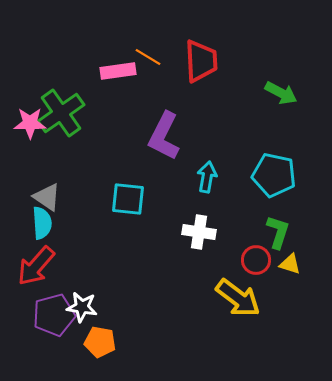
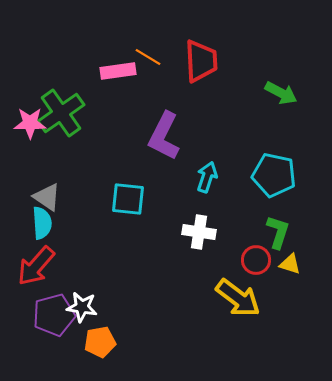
cyan arrow: rotated 8 degrees clockwise
orange pentagon: rotated 20 degrees counterclockwise
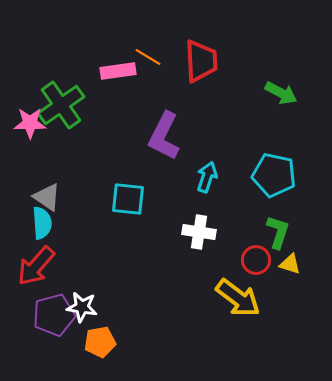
green cross: moved 8 px up
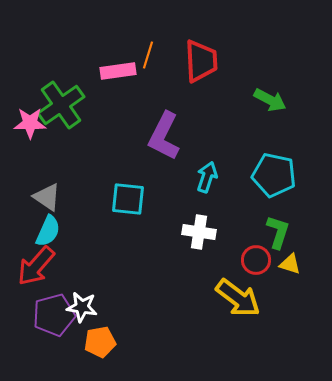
orange line: moved 2 px up; rotated 76 degrees clockwise
green arrow: moved 11 px left, 7 px down
cyan semicircle: moved 6 px right, 8 px down; rotated 28 degrees clockwise
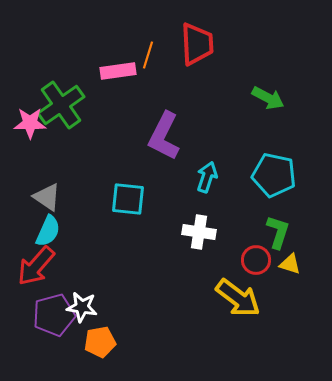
red trapezoid: moved 4 px left, 17 px up
green arrow: moved 2 px left, 2 px up
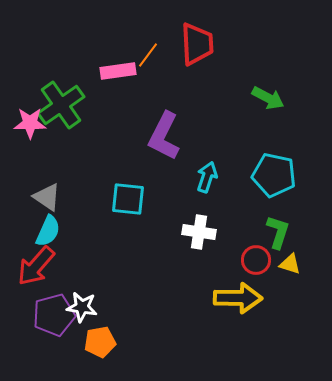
orange line: rotated 20 degrees clockwise
yellow arrow: rotated 36 degrees counterclockwise
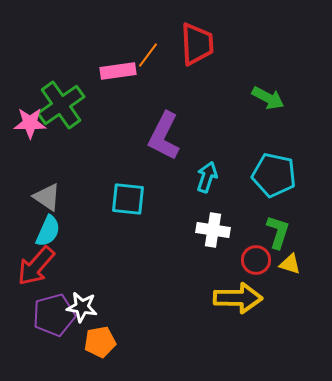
white cross: moved 14 px right, 2 px up
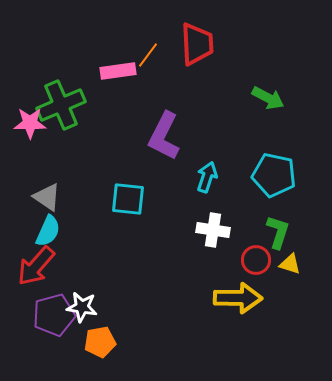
green cross: rotated 12 degrees clockwise
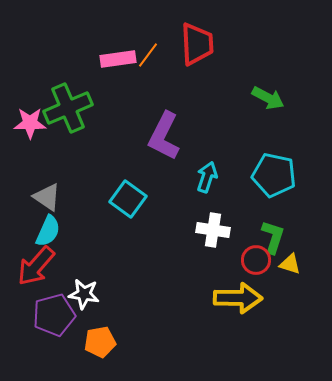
pink rectangle: moved 12 px up
green cross: moved 7 px right, 3 px down
cyan square: rotated 30 degrees clockwise
green L-shape: moved 5 px left, 5 px down
white star: moved 2 px right, 13 px up
